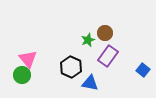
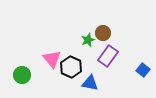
brown circle: moved 2 px left
pink triangle: moved 24 px right
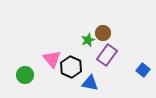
purple rectangle: moved 1 px left, 1 px up
green circle: moved 3 px right
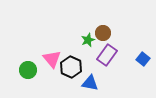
blue square: moved 11 px up
green circle: moved 3 px right, 5 px up
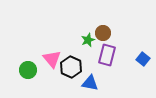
purple rectangle: rotated 20 degrees counterclockwise
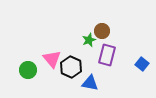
brown circle: moved 1 px left, 2 px up
green star: moved 1 px right
blue square: moved 1 px left, 5 px down
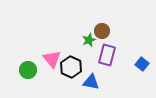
blue triangle: moved 1 px right, 1 px up
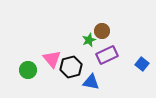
purple rectangle: rotated 50 degrees clockwise
black hexagon: rotated 20 degrees clockwise
